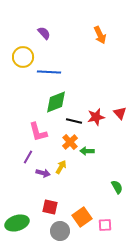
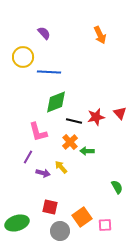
yellow arrow: rotated 72 degrees counterclockwise
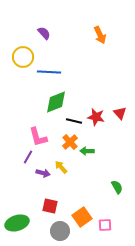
red star: rotated 24 degrees clockwise
pink L-shape: moved 5 px down
red square: moved 1 px up
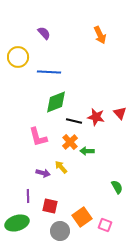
yellow circle: moved 5 px left
purple line: moved 39 px down; rotated 32 degrees counterclockwise
pink square: rotated 24 degrees clockwise
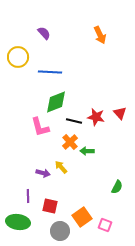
blue line: moved 1 px right
pink L-shape: moved 2 px right, 10 px up
green semicircle: rotated 56 degrees clockwise
green ellipse: moved 1 px right, 1 px up; rotated 25 degrees clockwise
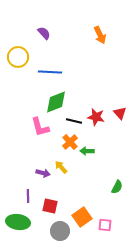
pink square: rotated 16 degrees counterclockwise
